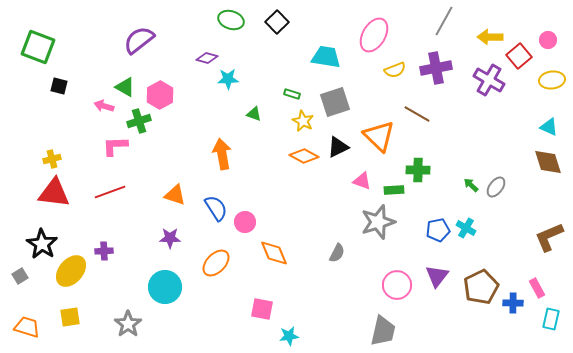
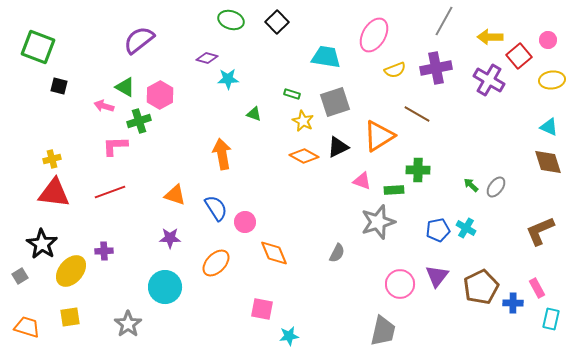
orange triangle at (379, 136): rotated 44 degrees clockwise
brown L-shape at (549, 237): moved 9 px left, 6 px up
pink circle at (397, 285): moved 3 px right, 1 px up
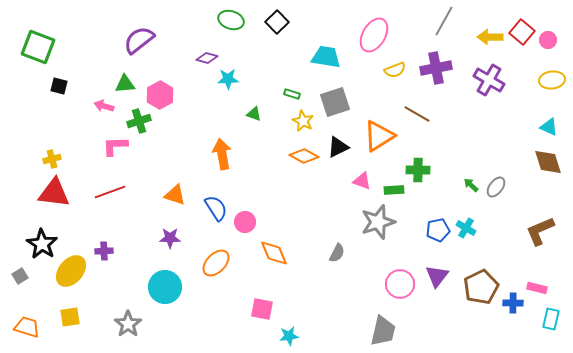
red square at (519, 56): moved 3 px right, 24 px up; rotated 10 degrees counterclockwise
green triangle at (125, 87): moved 3 px up; rotated 35 degrees counterclockwise
pink rectangle at (537, 288): rotated 48 degrees counterclockwise
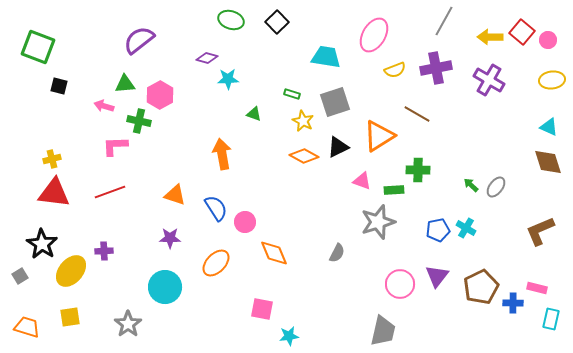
green cross at (139, 121): rotated 30 degrees clockwise
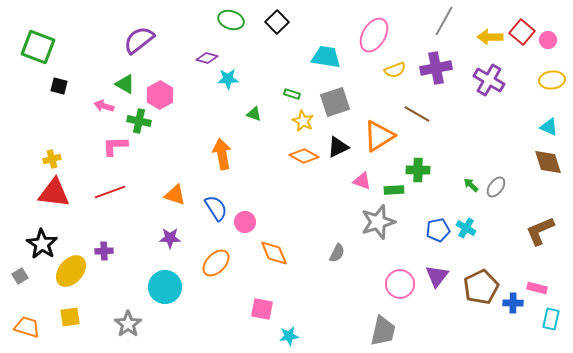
green triangle at (125, 84): rotated 35 degrees clockwise
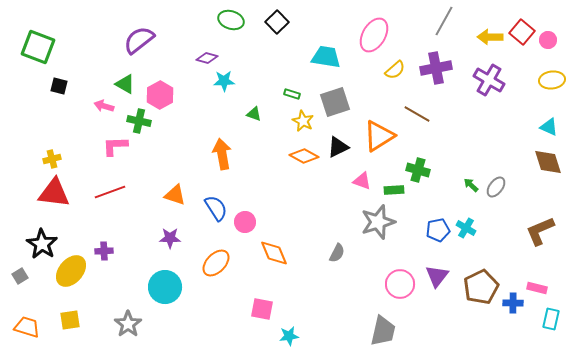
yellow semicircle at (395, 70): rotated 20 degrees counterclockwise
cyan star at (228, 79): moved 4 px left, 2 px down
green cross at (418, 170): rotated 15 degrees clockwise
yellow square at (70, 317): moved 3 px down
